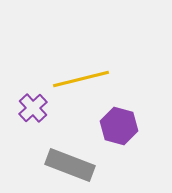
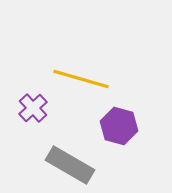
yellow line: rotated 30 degrees clockwise
gray rectangle: rotated 9 degrees clockwise
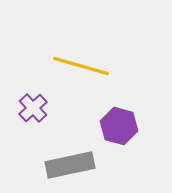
yellow line: moved 13 px up
gray rectangle: rotated 42 degrees counterclockwise
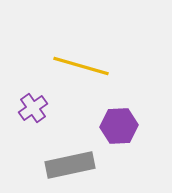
purple cross: rotated 8 degrees clockwise
purple hexagon: rotated 18 degrees counterclockwise
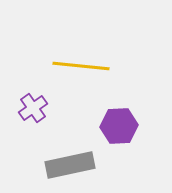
yellow line: rotated 10 degrees counterclockwise
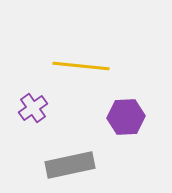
purple hexagon: moved 7 px right, 9 px up
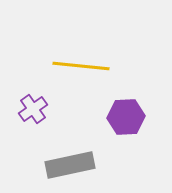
purple cross: moved 1 px down
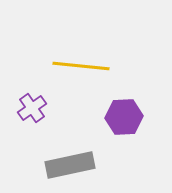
purple cross: moved 1 px left, 1 px up
purple hexagon: moved 2 px left
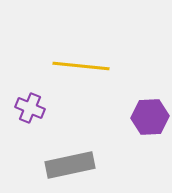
purple cross: moved 2 px left; rotated 32 degrees counterclockwise
purple hexagon: moved 26 px right
